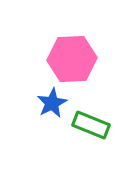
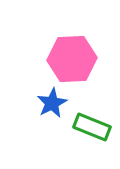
green rectangle: moved 1 px right, 2 px down
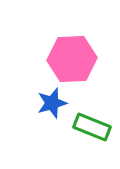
blue star: rotated 12 degrees clockwise
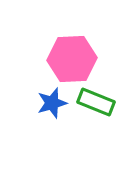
green rectangle: moved 4 px right, 25 px up
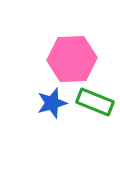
green rectangle: moved 1 px left
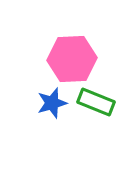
green rectangle: moved 1 px right
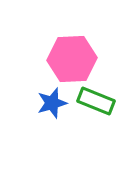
green rectangle: moved 1 px up
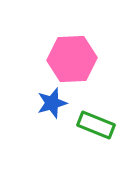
green rectangle: moved 24 px down
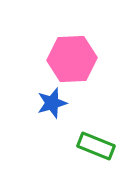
green rectangle: moved 21 px down
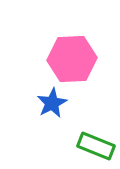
blue star: rotated 12 degrees counterclockwise
